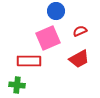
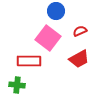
pink square: rotated 30 degrees counterclockwise
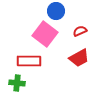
pink square: moved 3 px left, 4 px up
red trapezoid: moved 1 px up
green cross: moved 2 px up
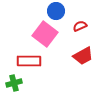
red semicircle: moved 5 px up
red trapezoid: moved 4 px right, 2 px up
green cross: moved 3 px left; rotated 21 degrees counterclockwise
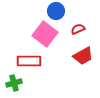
red semicircle: moved 2 px left, 3 px down
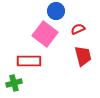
red trapezoid: rotated 75 degrees counterclockwise
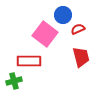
blue circle: moved 7 px right, 4 px down
red trapezoid: moved 2 px left, 1 px down
green cross: moved 2 px up
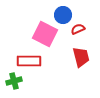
pink square: rotated 10 degrees counterclockwise
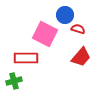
blue circle: moved 2 px right
red semicircle: rotated 40 degrees clockwise
red trapezoid: rotated 55 degrees clockwise
red rectangle: moved 3 px left, 3 px up
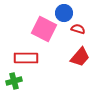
blue circle: moved 1 px left, 2 px up
pink square: moved 1 px left, 5 px up
red trapezoid: moved 1 px left
